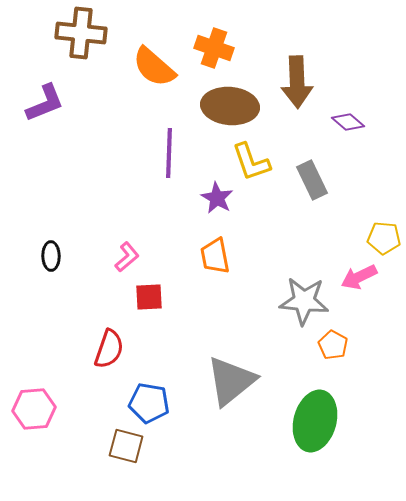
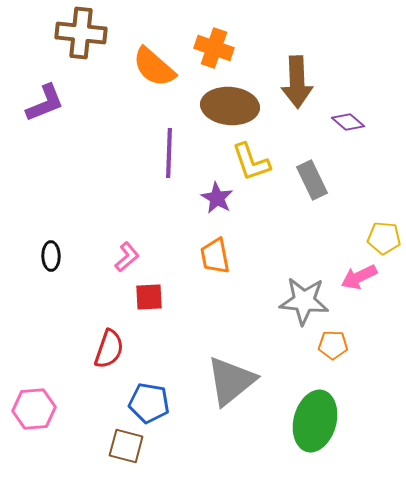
orange pentagon: rotated 28 degrees counterclockwise
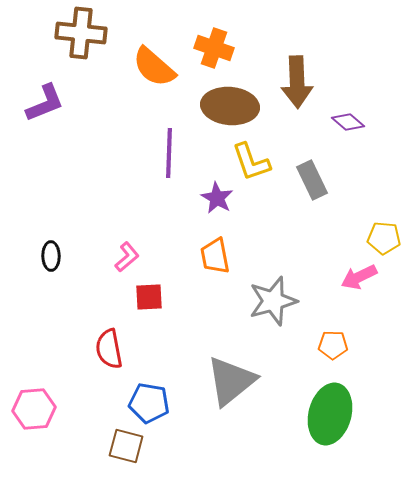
gray star: moved 31 px left; rotated 21 degrees counterclockwise
red semicircle: rotated 150 degrees clockwise
green ellipse: moved 15 px right, 7 px up
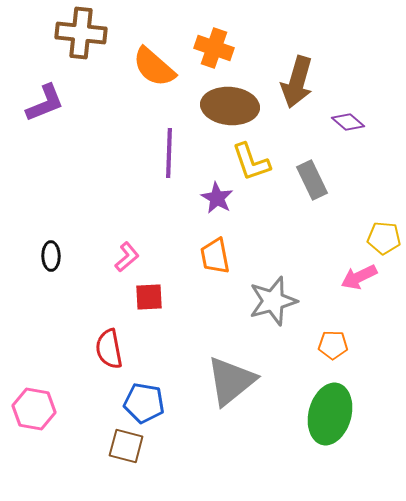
brown arrow: rotated 18 degrees clockwise
blue pentagon: moved 5 px left
pink hexagon: rotated 15 degrees clockwise
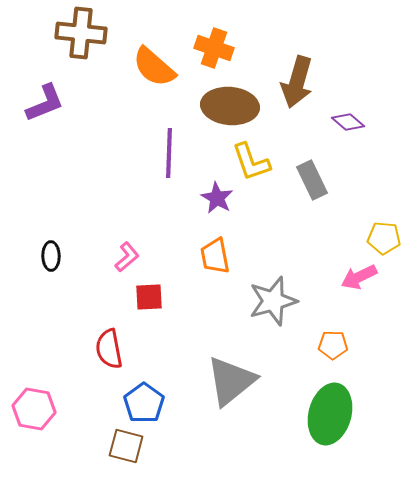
blue pentagon: rotated 27 degrees clockwise
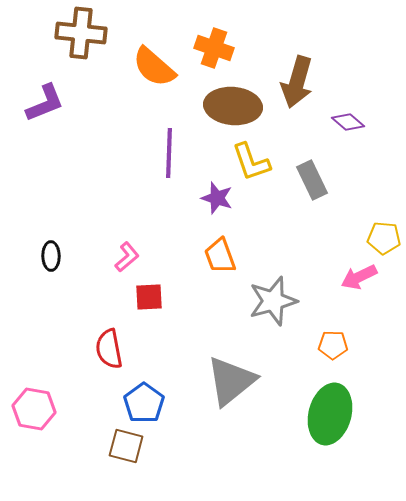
brown ellipse: moved 3 px right
purple star: rotated 12 degrees counterclockwise
orange trapezoid: moved 5 px right; rotated 9 degrees counterclockwise
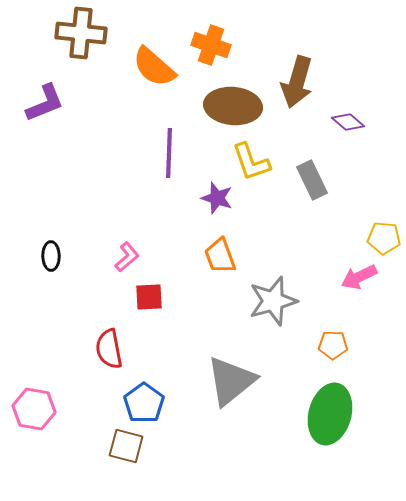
orange cross: moved 3 px left, 3 px up
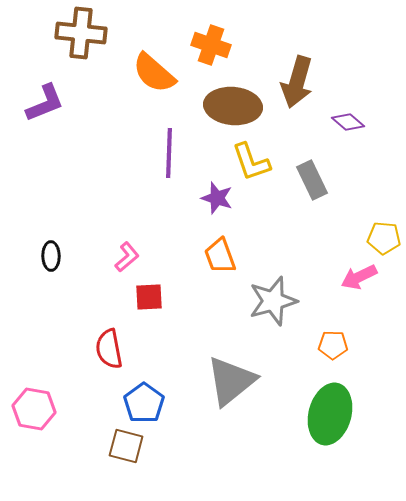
orange semicircle: moved 6 px down
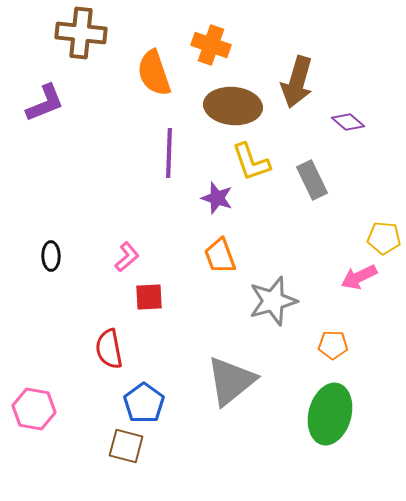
orange semicircle: rotated 30 degrees clockwise
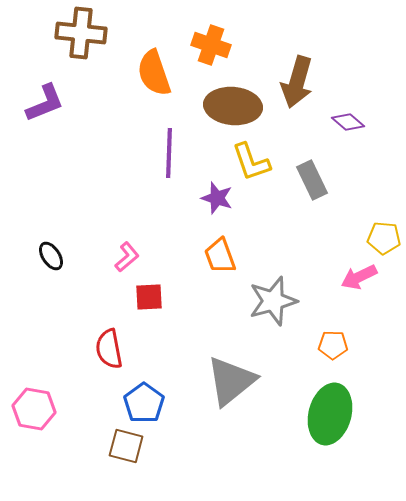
black ellipse: rotated 32 degrees counterclockwise
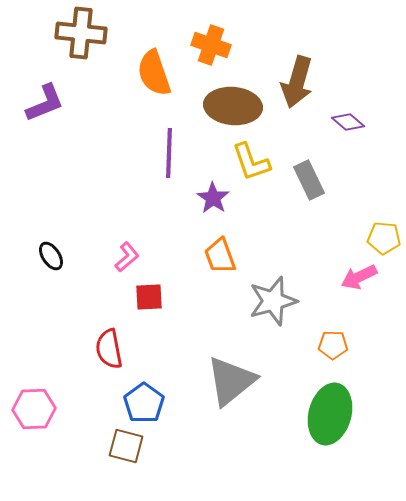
gray rectangle: moved 3 px left
purple star: moved 4 px left; rotated 16 degrees clockwise
pink hexagon: rotated 12 degrees counterclockwise
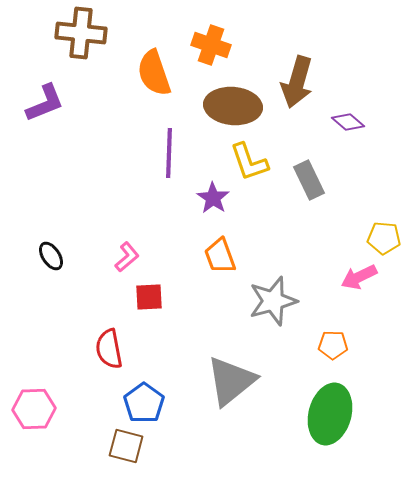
yellow L-shape: moved 2 px left
